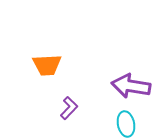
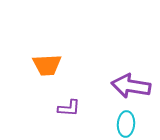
purple L-shape: rotated 50 degrees clockwise
cyan ellipse: rotated 15 degrees clockwise
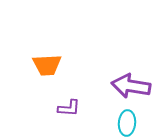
cyan ellipse: moved 1 px right, 1 px up
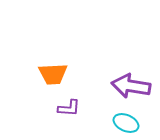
orange trapezoid: moved 6 px right, 9 px down
cyan ellipse: moved 1 px left; rotated 70 degrees counterclockwise
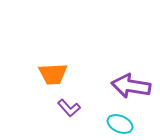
purple L-shape: rotated 45 degrees clockwise
cyan ellipse: moved 6 px left, 1 px down
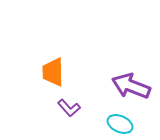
orange trapezoid: moved 2 px up; rotated 92 degrees clockwise
purple arrow: rotated 12 degrees clockwise
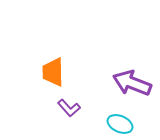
purple arrow: moved 1 px right, 3 px up
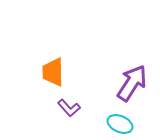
purple arrow: rotated 102 degrees clockwise
